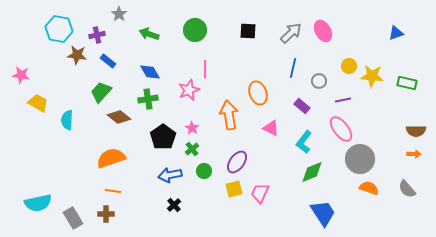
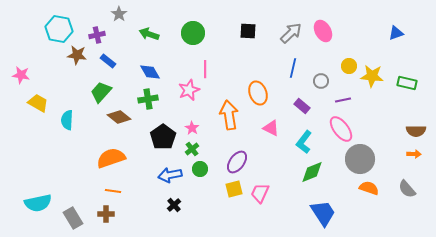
green circle at (195, 30): moved 2 px left, 3 px down
gray circle at (319, 81): moved 2 px right
green circle at (204, 171): moved 4 px left, 2 px up
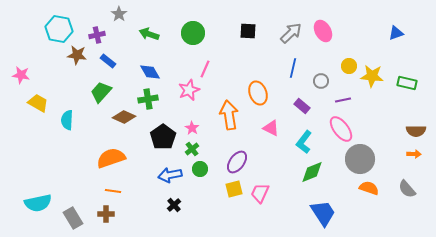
pink line at (205, 69): rotated 24 degrees clockwise
brown diamond at (119, 117): moved 5 px right; rotated 15 degrees counterclockwise
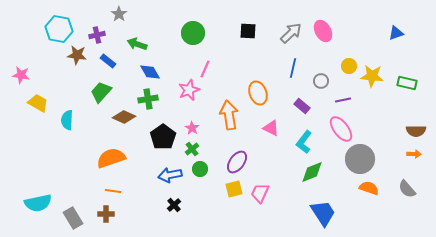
green arrow at (149, 34): moved 12 px left, 10 px down
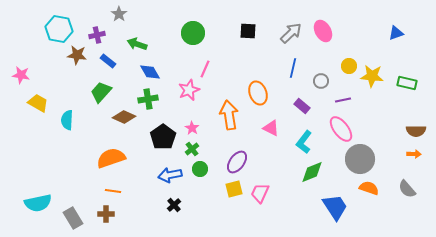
blue trapezoid at (323, 213): moved 12 px right, 6 px up
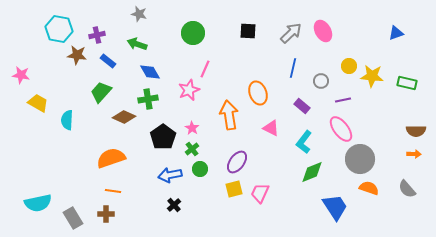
gray star at (119, 14): moved 20 px right; rotated 21 degrees counterclockwise
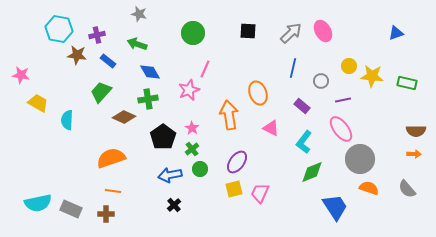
gray rectangle at (73, 218): moved 2 px left, 9 px up; rotated 35 degrees counterclockwise
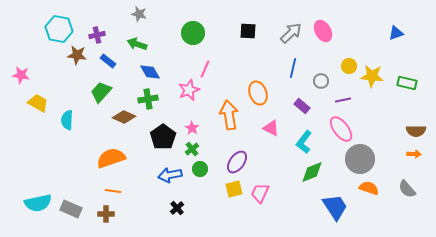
black cross at (174, 205): moved 3 px right, 3 px down
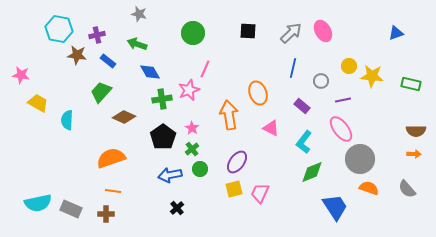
green rectangle at (407, 83): moved 4 px right, 1 px down
green cross at (148, 99): moved 14 px right
